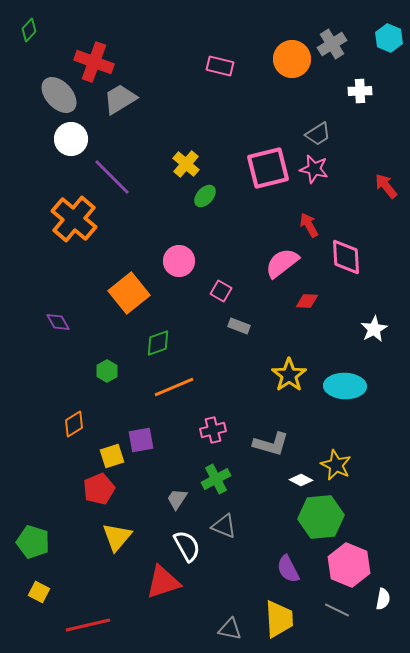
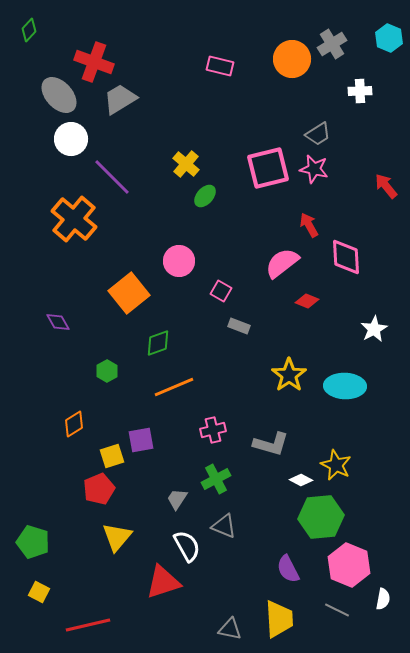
red diamond at (307, 301): rotated 20 degrees clockwise
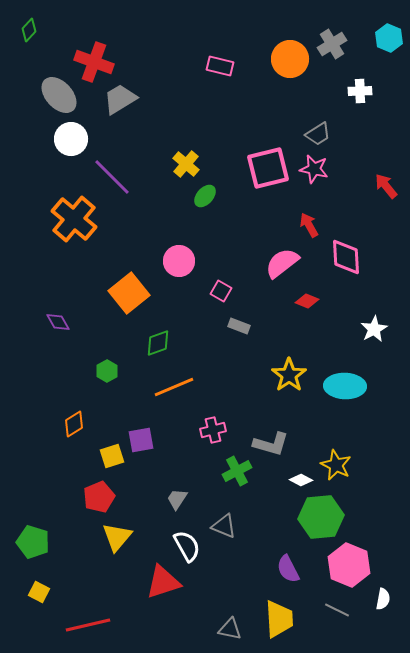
orange circle at (292, 59): moved 2 px left
green cross at (216, 479): moved 21 px right, 8 px up
red pentagon at (99, 489): moved 8 px down
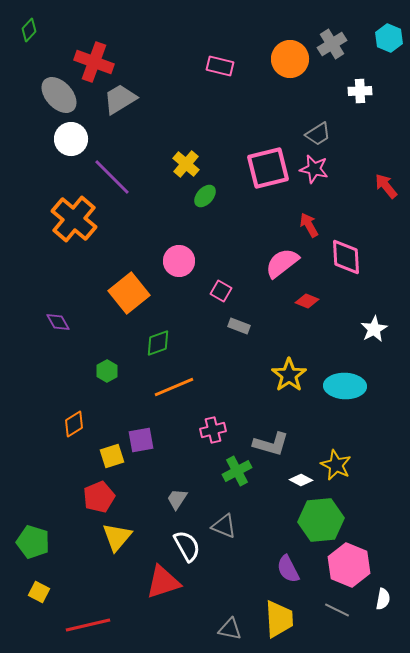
green hexagon at (321, 517): moved 3 px down
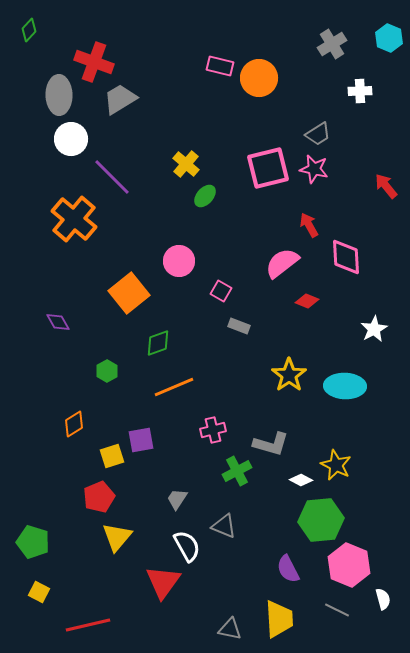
orange circle at (290, 59): moved 31 px left, 19 px down
gray ellipse at (59, 95): rotated 42 degrees clockwise
red triangle at (163, 582): rotated 36 degrees counterclockwise
white semicircle at (383, 599): rotated 25 degrees counterclockwise
